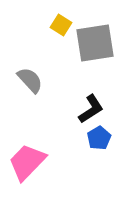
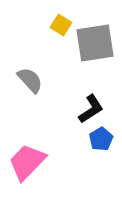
blue pentagon: moved 2 px right, 1 px down
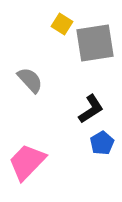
yellow square: moved 1 px right, 1 px up
blue pentagon: moved 1 px right, 4 px down
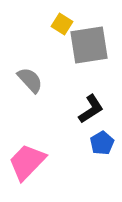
gray square: moved 6 px left, 2 px down
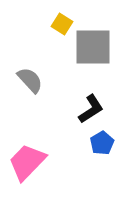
gray square: moved 4 px right, 2 px down; rotated 9 degrees clockwise
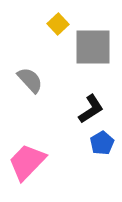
yellow square: moved 4 px left; rotated 15 degrees clockwise
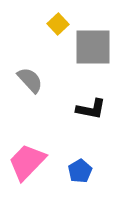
black L-shape: rotated 44 degrees clockwise
blue pentagon: moved 22 px left, 28 px down
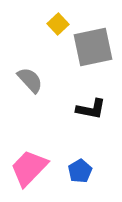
gray square: rotated 12 degrees counterclockwise
pink trapezoid: moved 2 px right, 6 px down
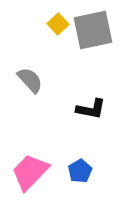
gray square: moved 17 px up
pink trapezoid: moved 1 px right, 4 px down
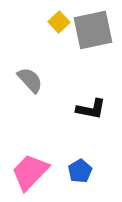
yellow square: moved 1 px right, 2 px up
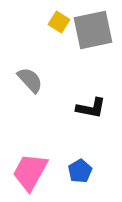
yellow square: rotated 15 degrees counterclockwise
black L-shape: moved 1 px up
pink trapezoid: rotated 15 degrees counterclockwise
